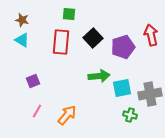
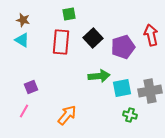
green square: rotated 16 degrees counterclockwise
brown star: moved 1 px right
purple square: moved 2 px left, 6 px down
gray cross: moved 3 px up
pink line: moved 13 px left
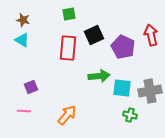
black square: moved 1 px right, 3 px up; rotated 18 degrees clockwise
red rectangle: moved 7 px right, 6 px down
purple pentagon: rotated 30 degrees counterclockwise
cyan square: rotated 18 degrees clockwise
pink line: rotated 64 degrees clockwise
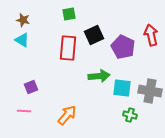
gray cross: rotated 20 degrees clockwise
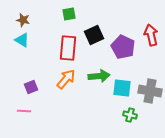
orange arrow: moved 1 px left, 36 px up
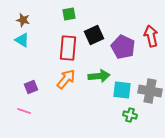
red arrow: moved 1 px down
cyan square: moved 2 px down
pink line: rotated 16 degrees clockwise
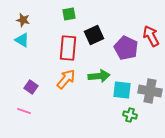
red arrow: rotated 15 degrees counterclockwise
purple pentagon: moved 3 px right, 1 px down
purple square: rotated 32 degrees counterclockwise
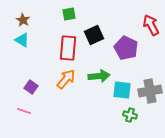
brown star: rotated 16 degrees clockwise
red arrow: moved 11 px up
gray cross: rotated 20 degrees counterclockwise
